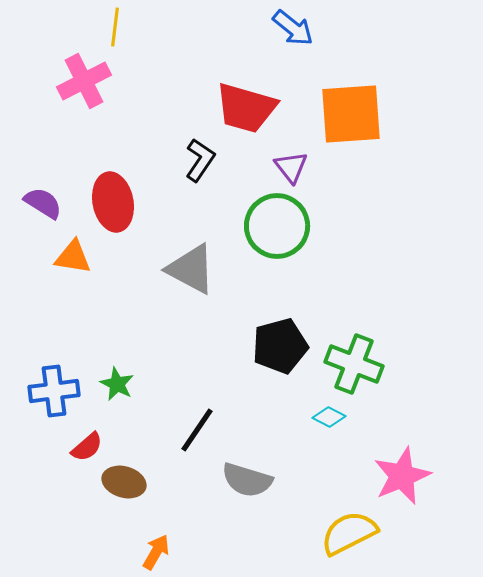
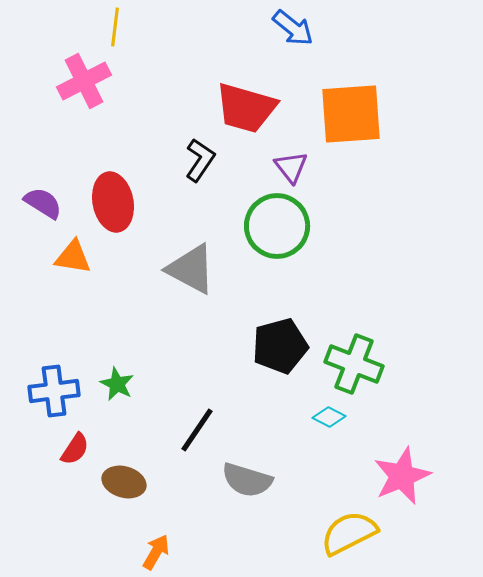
red semicircle: moved 12 px left, 2 px down; rotated 16 degrees counterclockwise
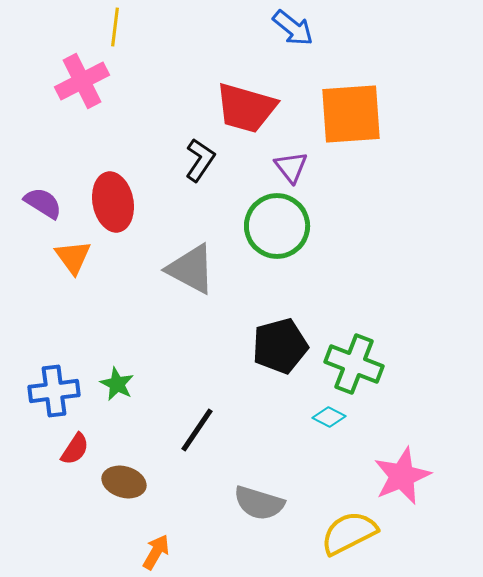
pink cross: moved 2 px left
orange triangle: rotated 45 degrees clockwise
gray semicircle: moved 12 px right, 23 px down
